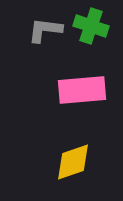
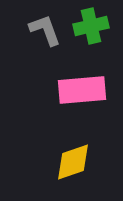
green cross: rotated 32 degrees counterclockwise
gray L-shape: rotated 63 degrees clockwise
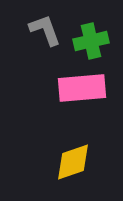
green cross: moved 15 px down
pink rectangle: moved 2 px up
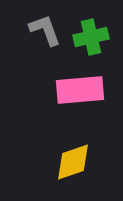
green cross: moved 4 px up
pink rectangle: moved 2 px left, 2 px down
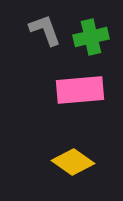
yellow diamond: rotated 54 degrees clockwise
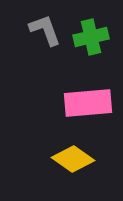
pink rectangle: moved 8 px right, 13 px down
yellow diamond: moved 3 px up
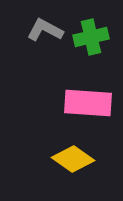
gray L-shape: rotated 42 degrees counterclockwise
pink rectangle: rotated 9 degrees clockwise
